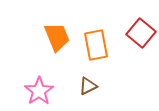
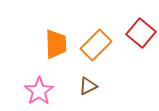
orange trapezoid: moved 1 px left, 7 px down; rotated 20 degrees clockwise
orange rectangle: rotated 56 degrees clockwise
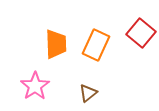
orange rectangle: rotated 20 degrees counterclockwise
brown triangle: moved 7 px down; rotated 12 degrees counterclockwise
pink star: moved 4 px left, 5 px up
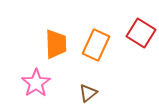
red square: rotated 8 degrees counterclockwise
pink star: moved 1 px right, 3 px up
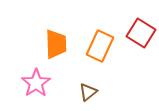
orange rectangle: moved 4 px right, 1 px down
brown triangle: moved 1 px up
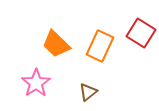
orange trapezoid: rotated 136 degrees clockwise
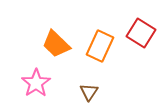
brown triangle: moved 1 px right; rotated 18 degrees counterclockwise
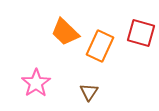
red square: rotated 16 degrees counterclockwise
orange trapezoid: moved 9 px right, 12 px up
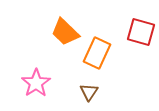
red square: moved 1 px up
orange rectangle: moved 3 px left, 7 px down
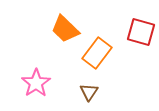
orange trapezoid: moved 3 px up
orange rectangle: rotated 12 degrees clockwise
